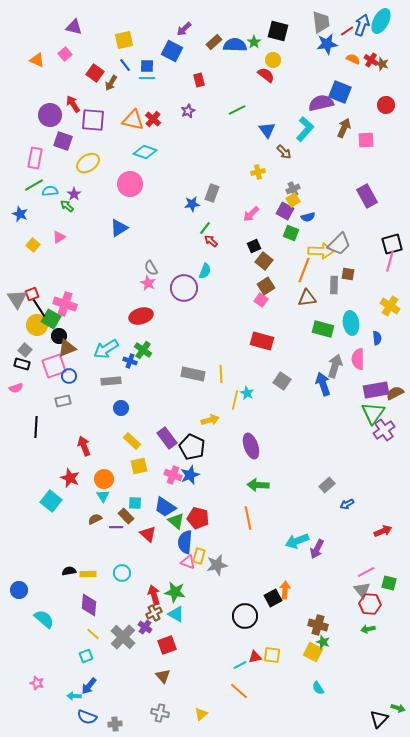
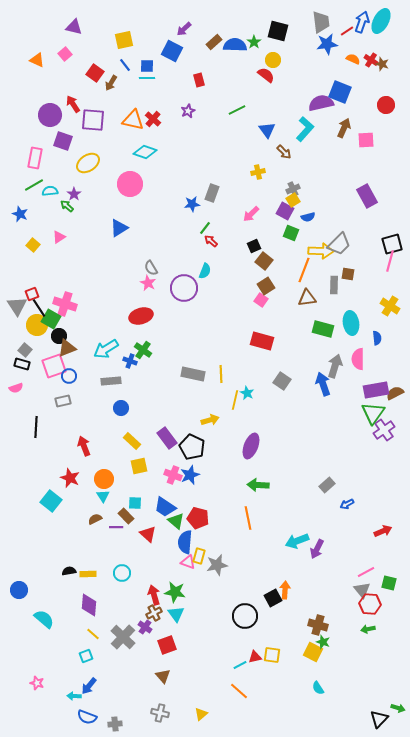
blue arrow at (362, 25): moved 3 px up
gray triangle at (17, 299): moved 7 px down
purple ellipse at (251, 446): rotated 40 degrees clockwise
cyan triangle at (176, 614): rotated 24 degrees clockwise
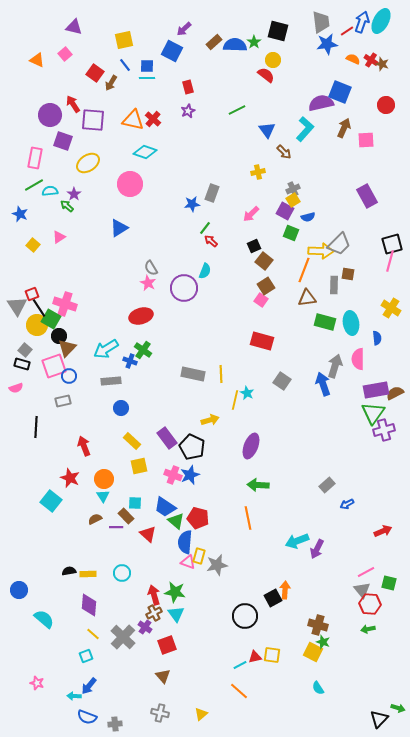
red rectangle at (199, 80): moved 11 px left, 7 px down
yellow cross at (390, 306): moved 1 px right, 2 px down
green rectangle at (323, 329): moved 2 px right, 7 px up
brown triangle at (67, 348): rotated 24 degrees counterclockwise
purple cross at (384, 430): rotated 20 degrees clockwise
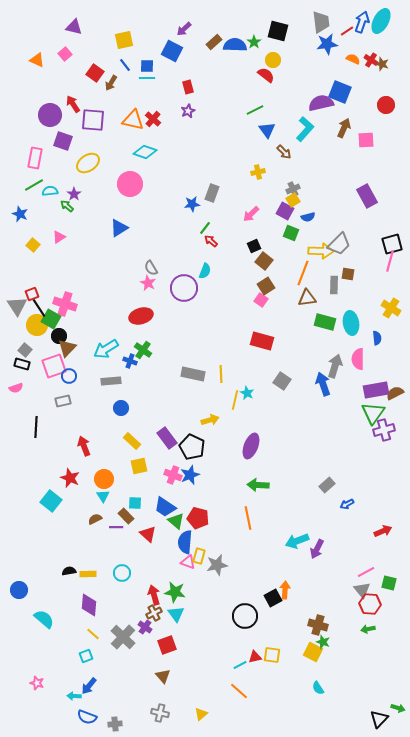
green line at (237, 110): moved 18 px right
orange line at (304, 270): moved 1 px left, 3 px down
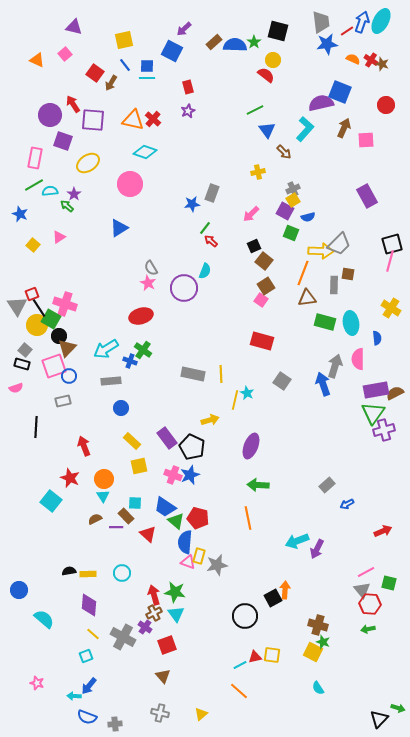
gray cross at (123, 637): rotated 15 degrees counterclockwise
